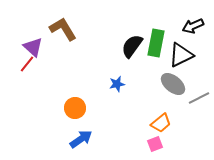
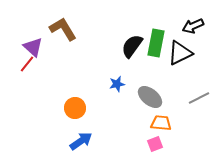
black triangle: moved 1 px left, 2 px up
gray ellipse: moved 23 px left, 13 px down
orange trapezoid: rotated 135 degrees counterclockwise
blue arrow: moved 2 px down
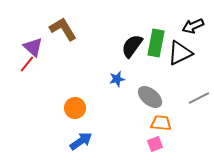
blue star: moved 5 px up
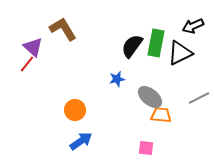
orange circle: moved 2 px down
orange trapezoid: moved 8 px up
pink square: moved 9 px left, 4 px down; rotated 28 degrees clockwise
